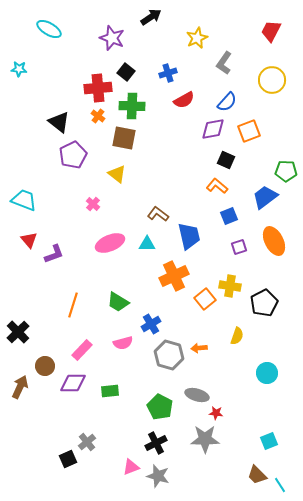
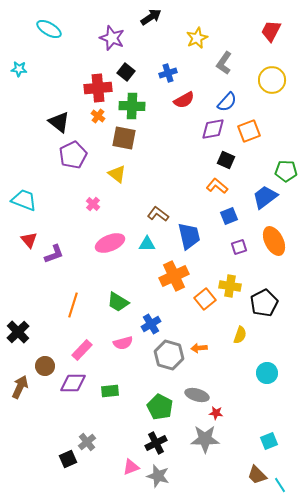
yellow semicircle at (237, 336): moved 3 px right, 1 px up
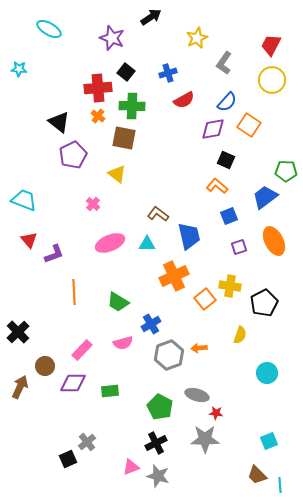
red trapezoid at (271, 31): moved 14 px down
orange square at (249, 131): moved 6 px up; rotated 35 degrees counterclockwise
orange line at (73, 305): moved 1 px right, 13 px up; rotated 20 degrees counterclockwise
gray hexagon at (169, 355): rotated 24 degrees clockwise
cyan line at (280, 485): rotated 28 degrees clockwise
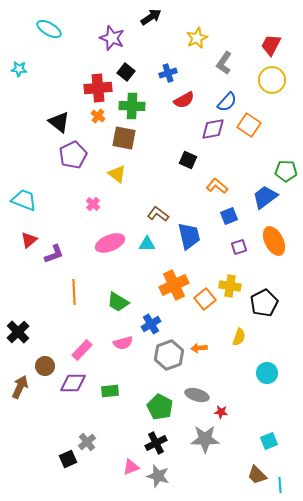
black square at (226, 160): moved 38 px left
red triangle at (29, 240): rotated 30 degrees clockwise
orange cross at (174, 276): moved 9 px down
yellow semicircle at (240, 335): moved 1 px left, 2 px down
red star at (216, 413): moved 5 px right, 1 px up
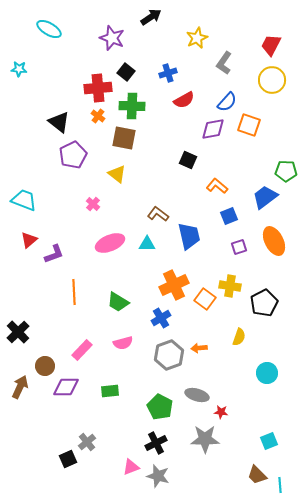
orange square at (249, 125): rotated 15 degrees counterclockwise
orange square at (205, 299): rotated 15 degrees counterclockwise
blue cross at (151, 324): moved 10 px right, 6 px up
purple diamond at (73, 383): moved 7 px left, 4 px down
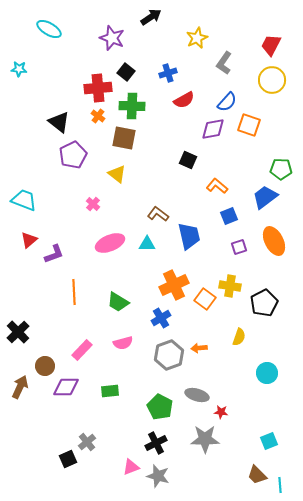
green pentagon at (286, 171): moved 5 px left, 2 px up
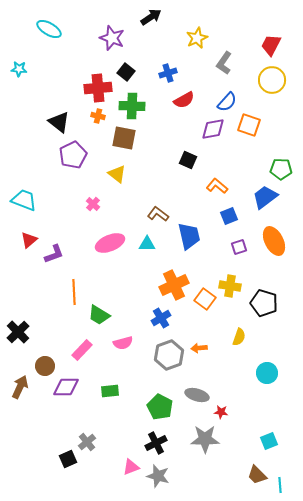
orange cross at (98, 116): rotated 24 degrees counterclockwise
green trapezoid at (118, 302): moved 19 px left, 13 px down
black pentagon at (264, 303): rotated 28 degrees counterclockwise
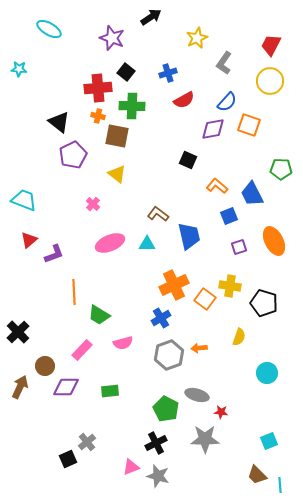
yellow circle at (272, 80): moved 2 px left, 1 px down
brown square at (124, 138): moved 7 px left, 2 px up
blue trapezoid at (265, 197): moved 13 px left, 3 px up; rotated 80 degrees counterclockwise
green pentagon at (160, 407): moved 6 px right, 2 px down
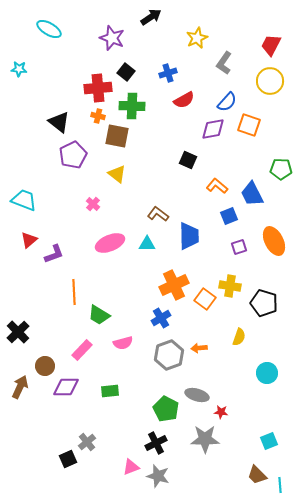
blue trapezoid at (189, 236): rotated 12 degrees clockwise
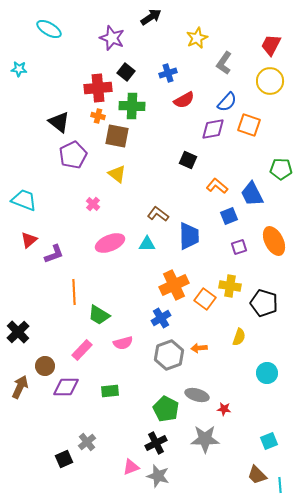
red star at (221, 412): moved 3 px right, 3 px up
black square at (68, 459): moved 4 px left
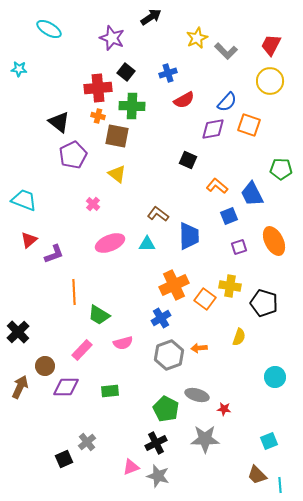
gray L-shape at (224, 63): moved 2 px right, 12 px up; rotated 80 degrees counterclockwise
cyan circle at (267, 373): moved 8 px right, 4 px down
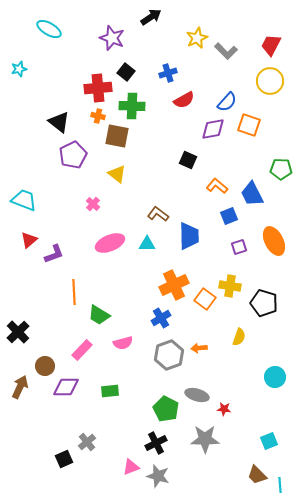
cyan star at (19, 69): rotated 21 degrees counterclockwise
